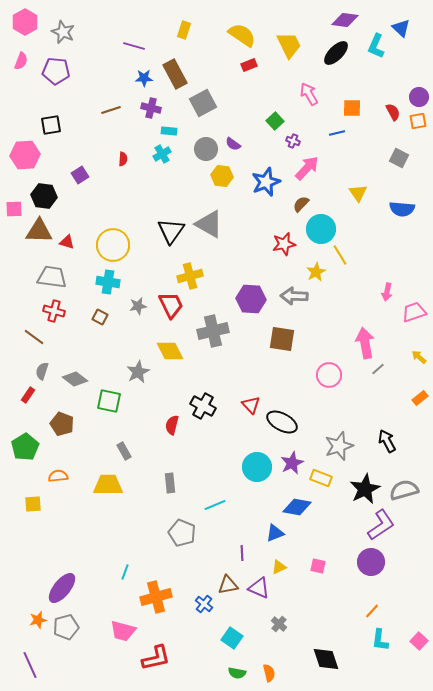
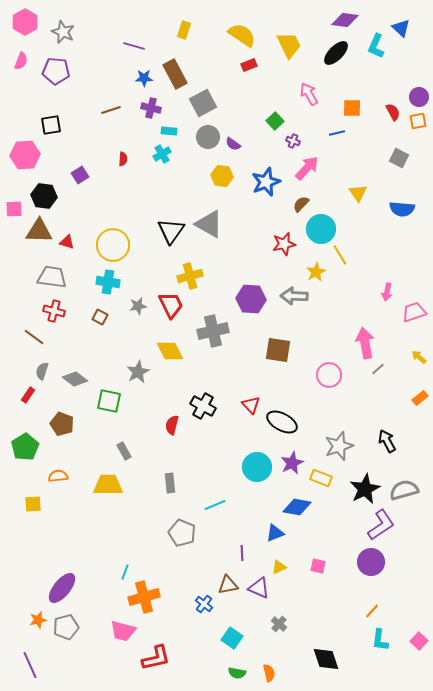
gray circle at (206, 149): moved 2 px right, 12 px up
brown square at (282, 339): moved 4 px left, 11 px down
orange cross at (156, 597): moved 12 px left
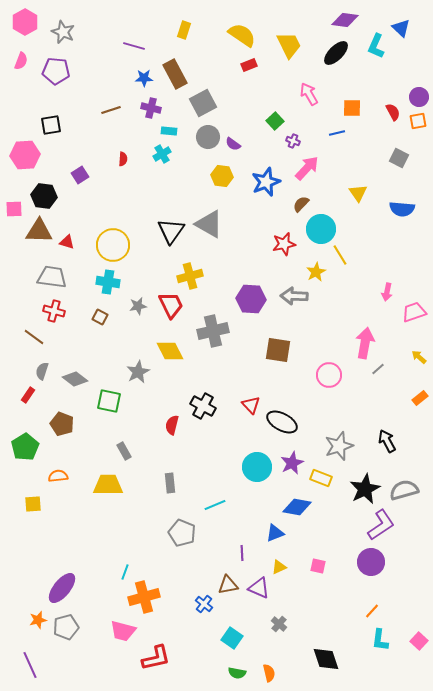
pink arrow at (365, 343): rotated 20 degrees clockwise
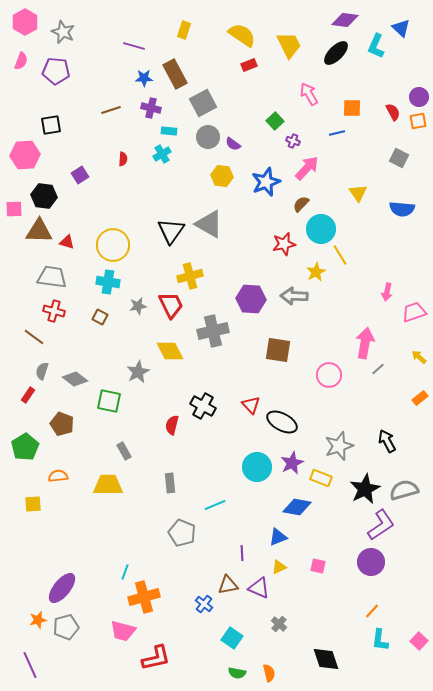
blue triangle at (275, 533): moved 3 px right, 4 px down
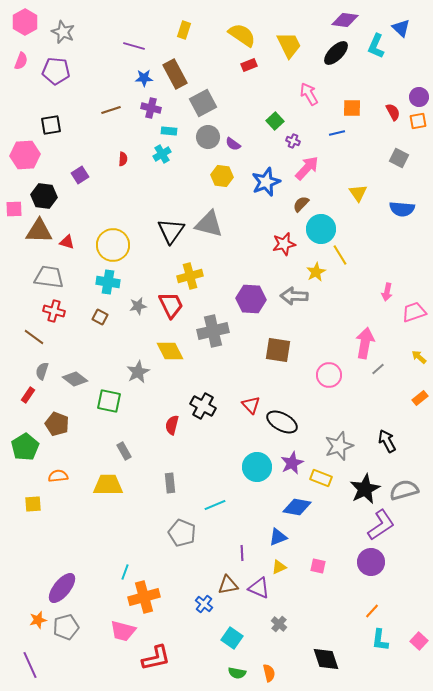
gray triangle at (209, 224): rotated 16 degrees counterclockwise
gray trapezoid at (52, 277): moved 3 px left
brown pentagon at (62, 424): moved 5 px left
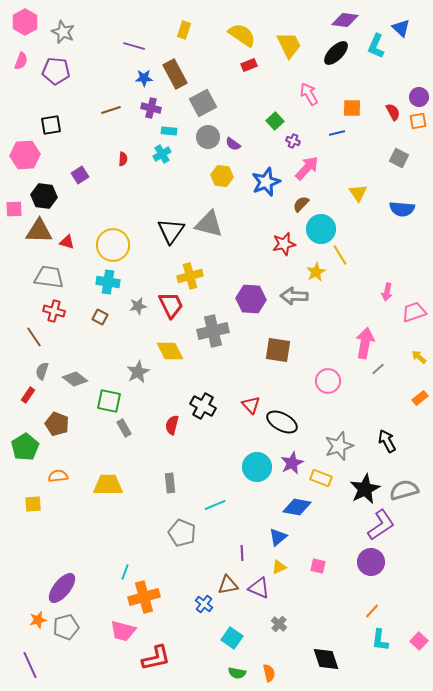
brown line at (34, 337): rotated 20 degrees clockwise
pink circle at (329, 375): moved 1 px left, 6 px down
gray rectangle at (124, 451): moved 23 px up
blue triangle at (278, 537): rotated 18 degrees counterclockwise
